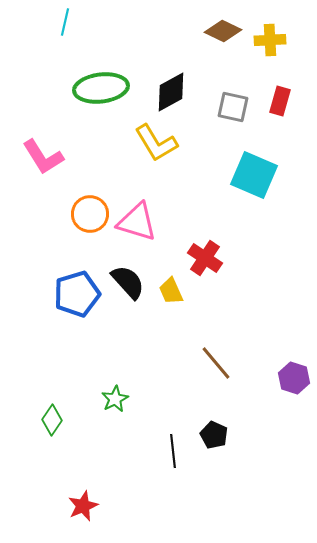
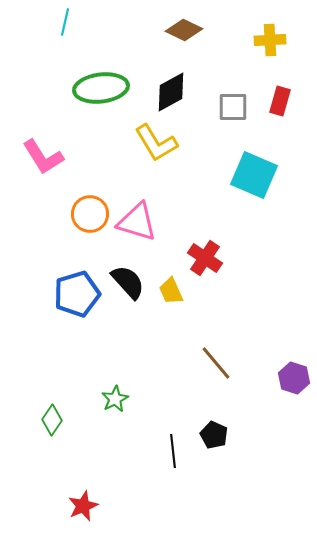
brown diamond: moved 39 px left, 1 px up
gray square: rotated 12 degrees counterclockwise
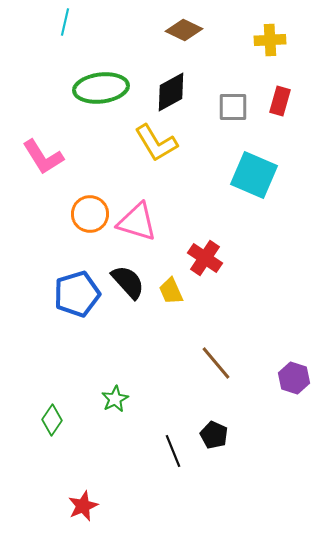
black line: rotated 16 degrees counterclockwise
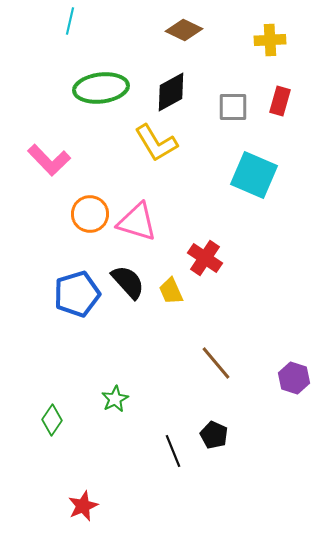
cyan line: moved 5 px right, 1 px up
pink L-shape: moved 6 px right, 3 px down; rotated 12 degrees counterclockwise
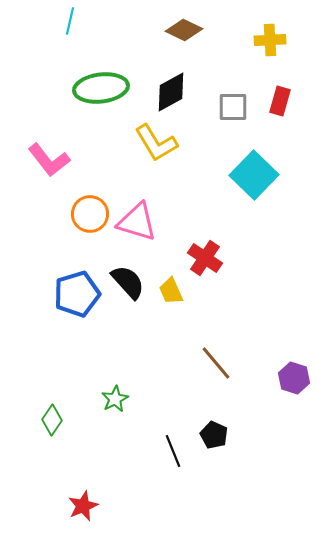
pink L-shape: rotated 6 degrees clockwise
cyan square: rotated 21 degrees clockwise
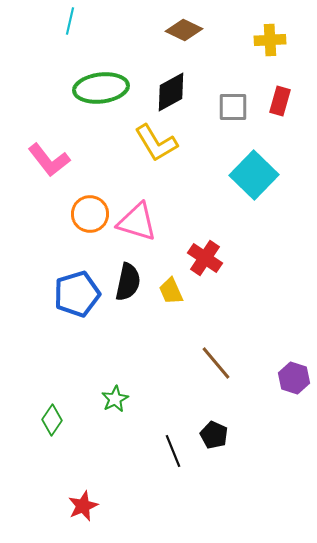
black semicircle: rotated 54 degrees clockwise
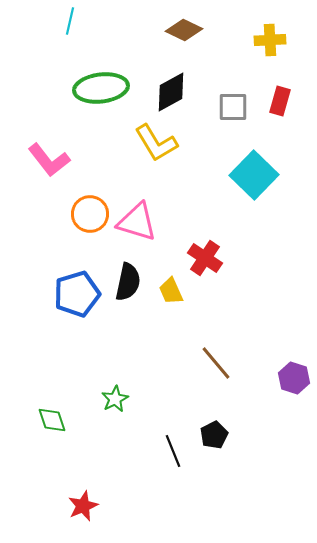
green diamond: rotated 52 degrees counterclockwise
black pentagon: rotated 20 degrees clockwise
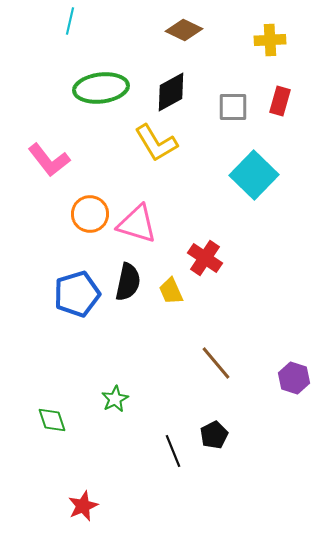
pink triangle: moved 2 px down
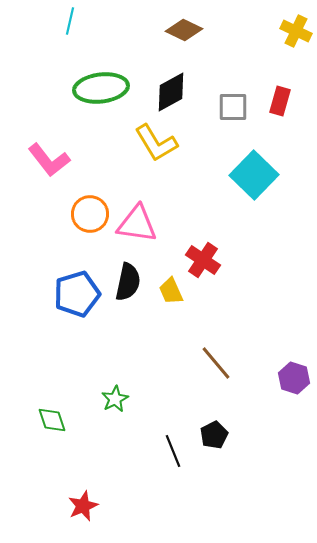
yellow cross: moved 26 px right, 9 px up; rotated 28 degrees clockwise
pink triangle: rotated 9 degrees counterclockwise
red cross: moved 2 px left, 2 px down
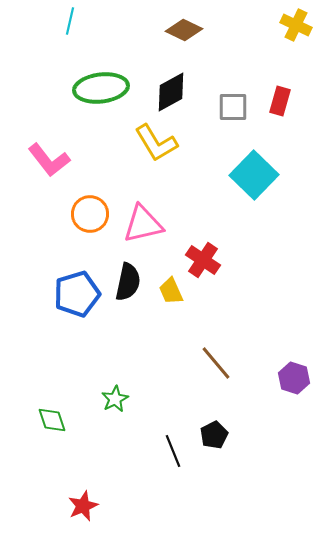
yellow cross: moved 6 px up
pink triangle: moved 6 px right; rotated 21 degrees counterclockwise
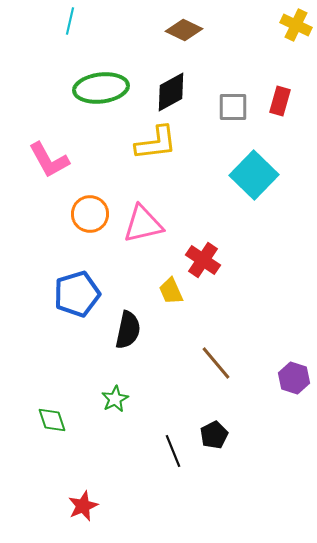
yellow L-shape: rotated 66 degrees counterclockwise
pink L-shape: rotated 9 degrees clockwise
black semicircle: moved 48 px down
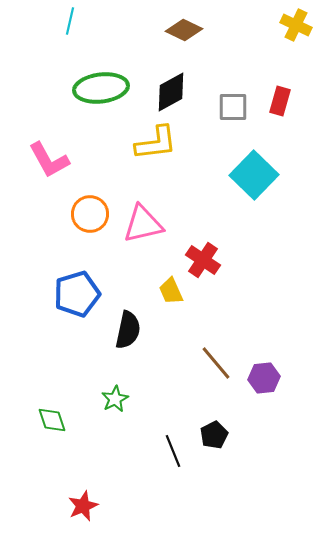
purple hexagon: moved 30 px left; rotated 24 degrees counterclockwise
